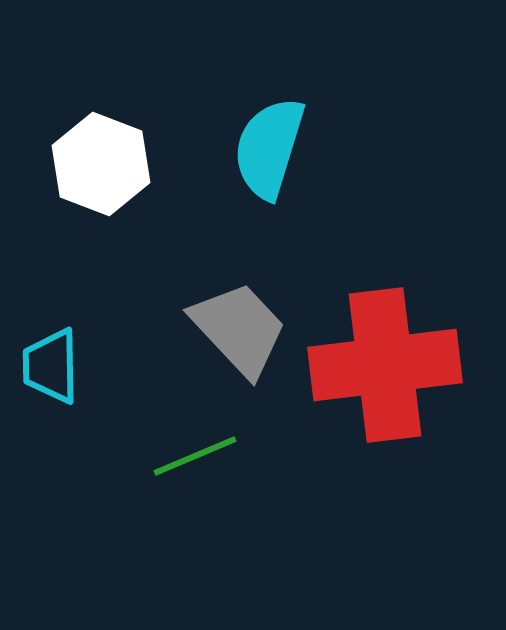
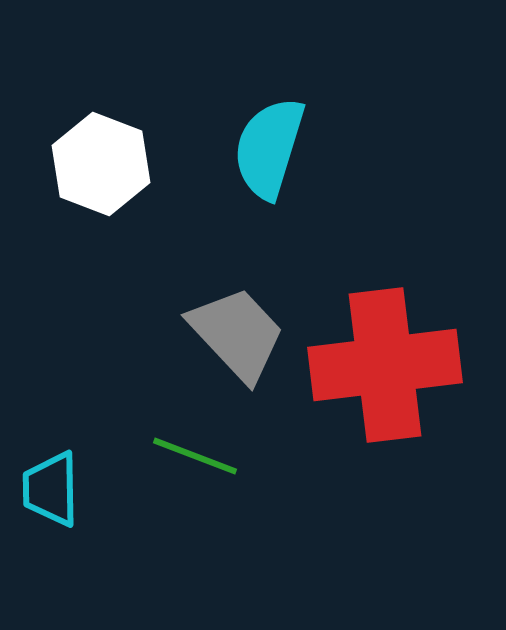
gray trapezoid: moved 2 px left, 5 px down
cyan trapezoid: moved 123 px down
green line: rotated 44 degrees clockwise
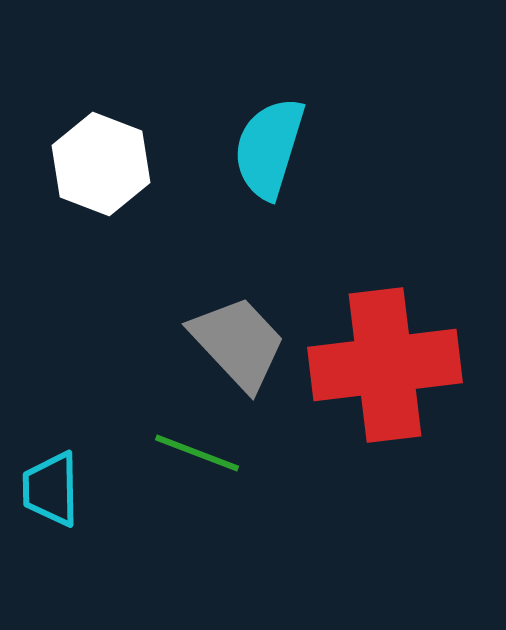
gray trapezoid: moved 1 px right, 9 px down
green line: moved 2 px right, 3 px up
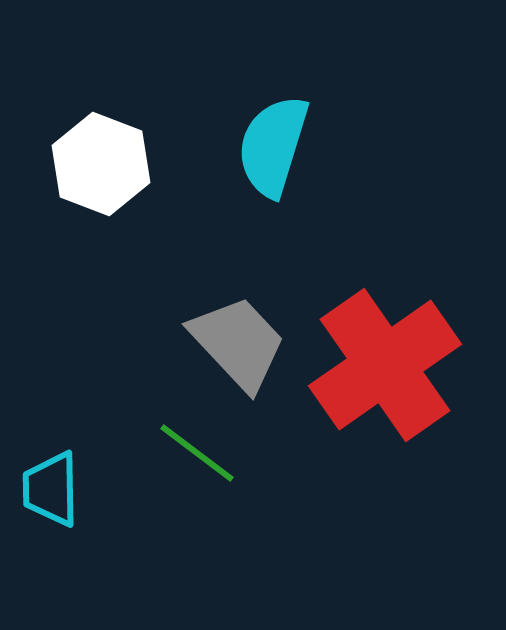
cyan semicircle: moved 4 px right, 2 px up
red cross: rotated 28 degrees counterclockwise
green line: rotated 16 degrees clockwise
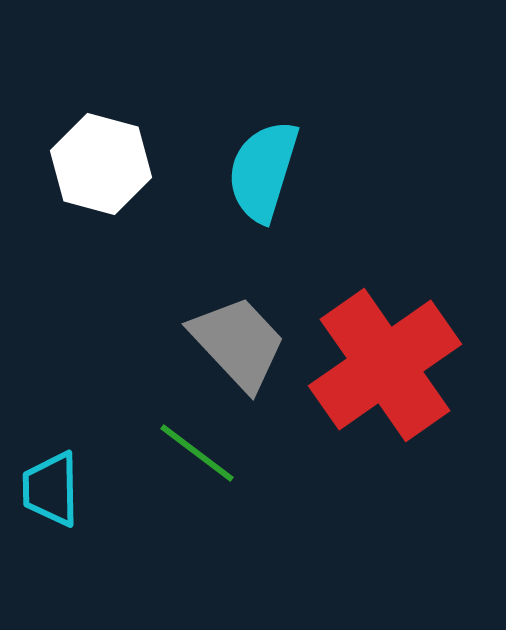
cyan semicircle: moved 10 px left, 25 px down
white hexagon: rotated 6 degrees counterclockwise
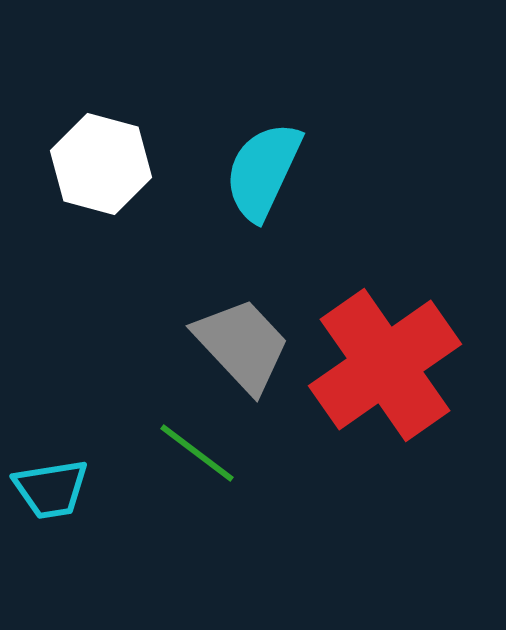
cyan semicircle: rotated 8 degrees clockwise
gray trapezoid: moved 4 px right, 2 px down
cyan trapezoid: rotated 98 degrees counterclockwise
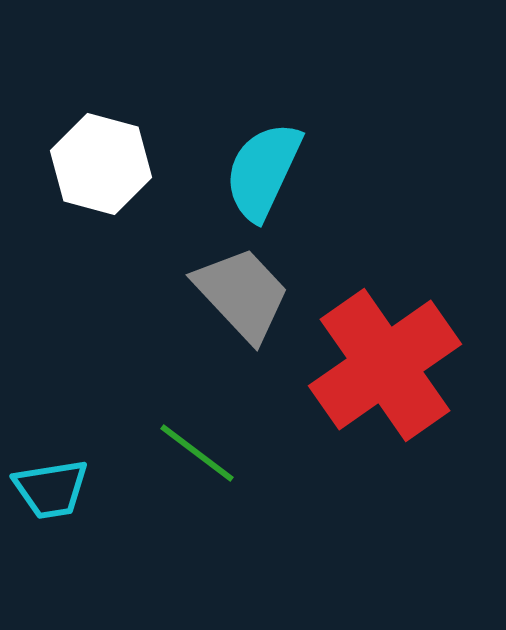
gray trapezoid: moved 51 px up
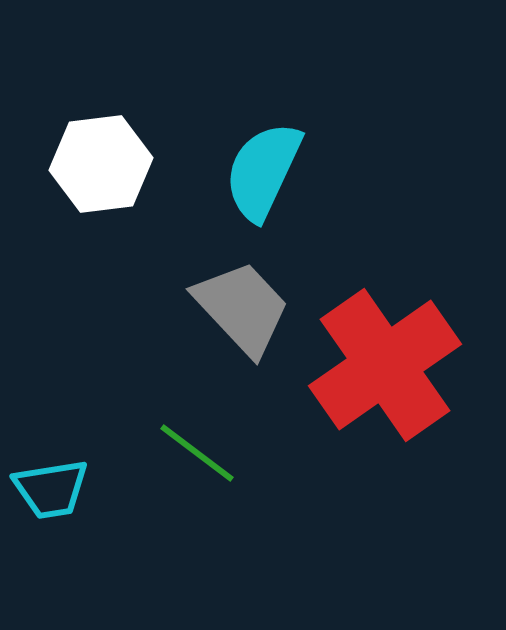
white hexagon: rotated 22 degrees counterclockwise
gray trapezoid: moved 14 px down
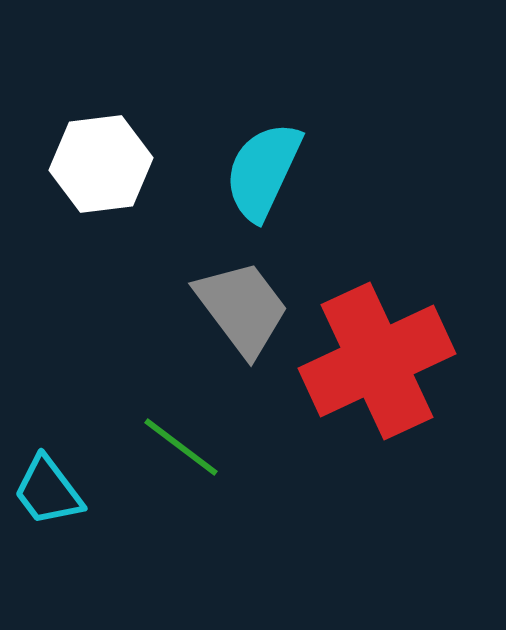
gray trapezoid: rotated 6 degrees clockwise
red cross: moved 8 px left, 4 px up; rotated 10 degrees clockwise
green line: moved 16 px left, 6 px up
cyan trapezoid: moved 3 px left, 2 px down; rotated 62 degrees clockwise
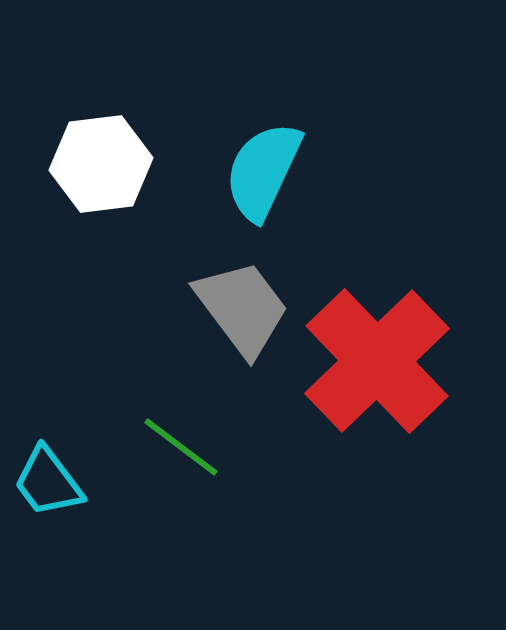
red cross: rotated 19 degrees counterclockwise
cyan trapezoid: moved 9 px up
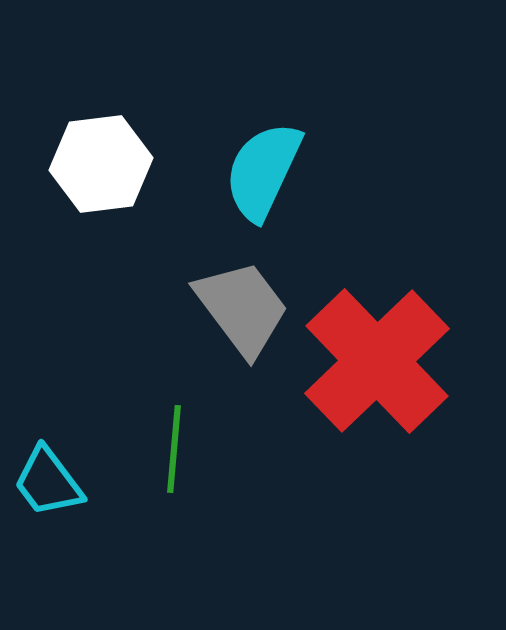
green line: moved 7 px left, 2 px down; rotated 58 degrees clockwise
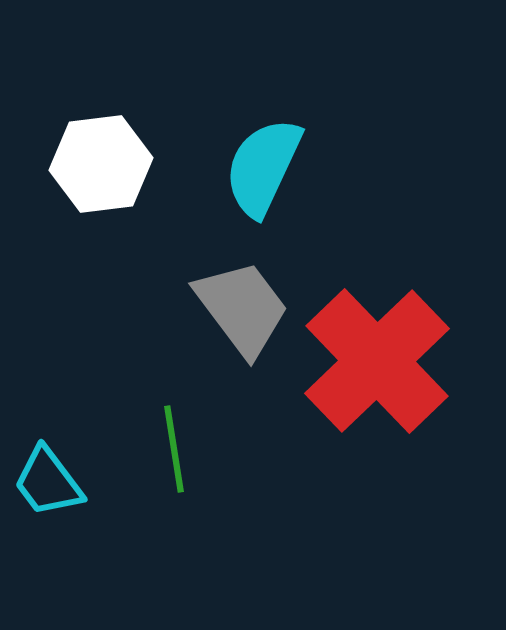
cyan semicircle: moved 4 px up
green line: rotated 14 degrees counterclockwise
